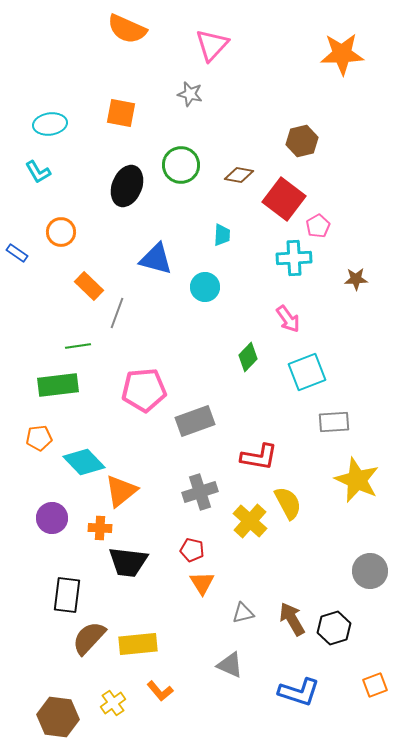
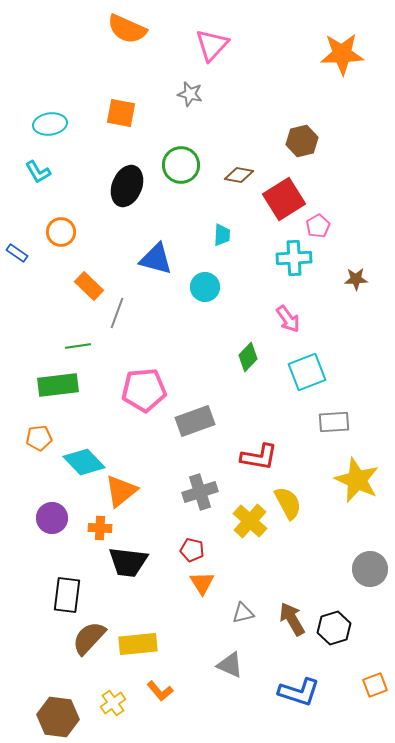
red square at (284, 199): rotated 21 degrees clockwise
gray circle at (370, 571): moved 2 px up
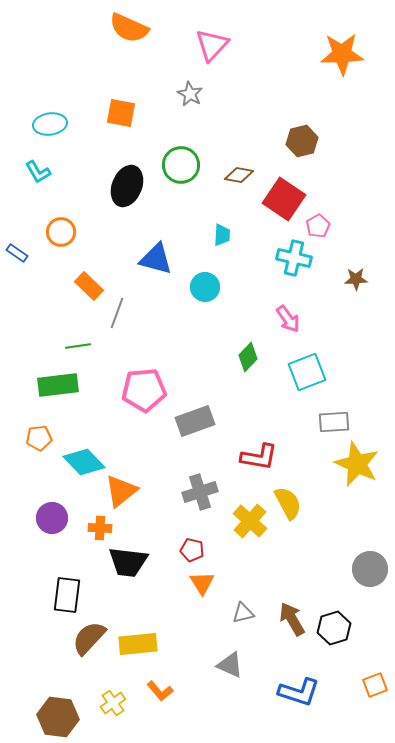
orange semicircle at (127, 29): moved 2 px right, 1 px up
gray star at (190, 94): rotated 15 degrees clockwise
red square at (284, 199): rotated 24 degrees counterclockwise
cyan cross at (294, 258): rotated 16 degrees clockwise
yellow star at (357, 480): moved 16 px up
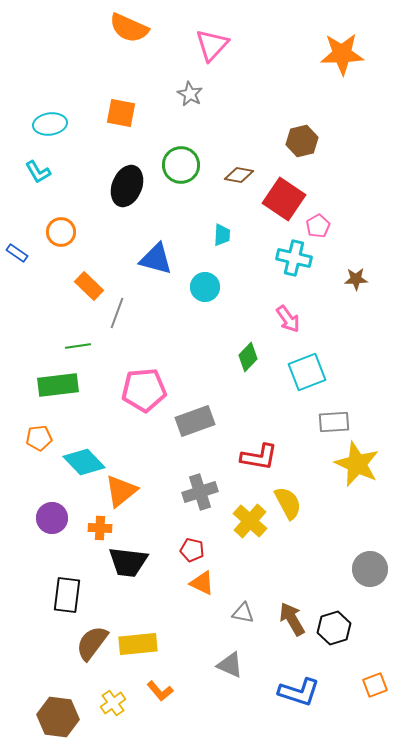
orange triangle at (202, 583): rotated 32 degrees counterclockwise
gray triangle at (243, 613): rotated 25 degrees clockwise
brown semicircle at (89, 638): moved 3 px right, 5 px down; rotated 6 degrees counterclockwise
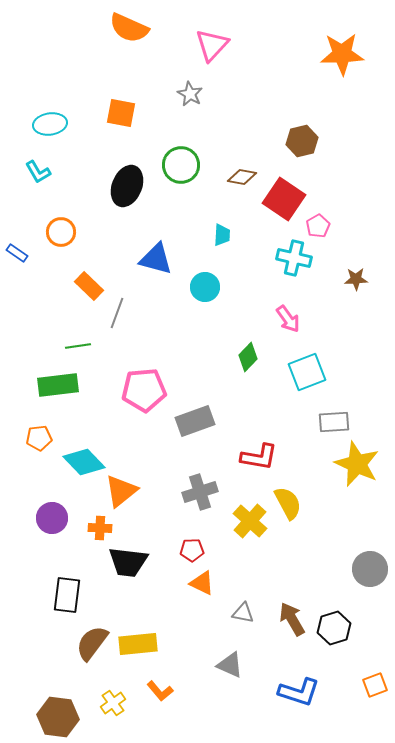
brown diamond at (239, 175): moved 3 px right, 2 px down
red pentagon at (192, 550): rotated 15 degrees counterclockwise
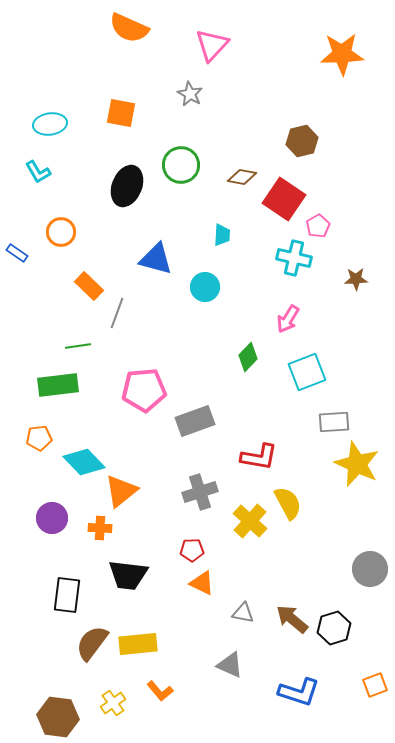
pink arrow at (288, 319): rotated 68 degrees clockwise
black trapezoid at (128, 562): moved 13 px down
brown arrow at (292, 619): rotated 20 degrees counterclockwise
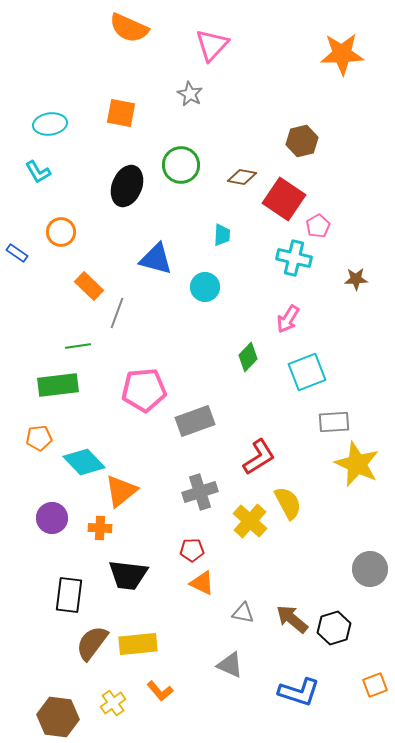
red L-shape at (259, 457): rotated 42 degrees counterclockwise
black rectangle at (67, 595): moved 2 px right
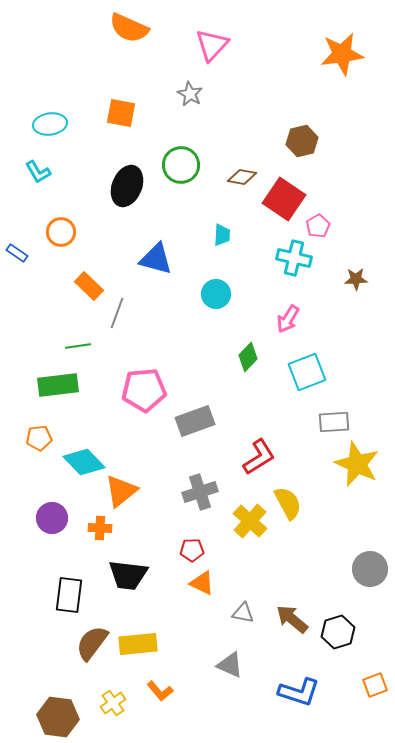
orange star at (342, 54): rotated 6 degrees counterclockwise
cyan circle at (205, 287): moved 11 px right, 7 px down
black hexagon at (334, 628): moved 4 px right, 4 px down
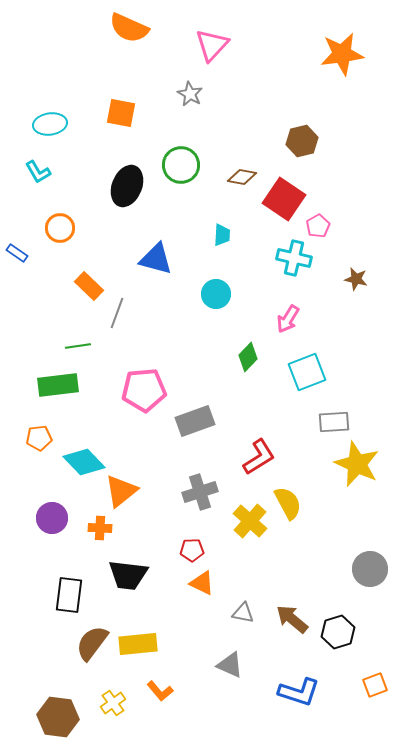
orange circle at (61, 232): moved 1 px left, 4 px up
brown star at (356, 279): rotated 15 degrees clockwise
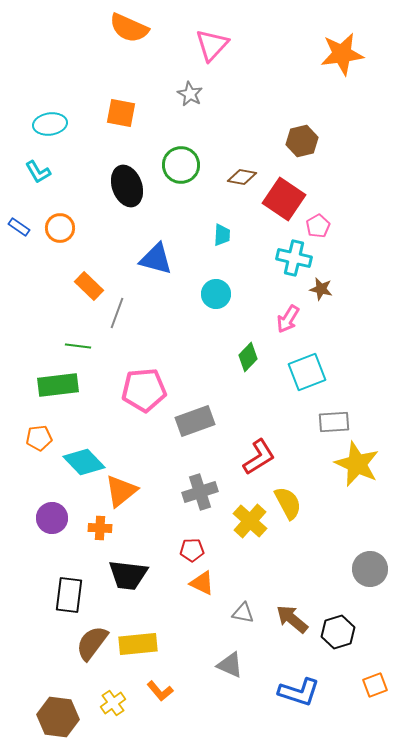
black ellipse at (127, 186): rotated 42 degrees counterclockwise
blue rectangle at (17, 253): moved 2 px right, 26 px up
brown star at (356, 279): moved 35 px left, 10 px down
green line at (78, 346): rotated 15 degrees clockwise
